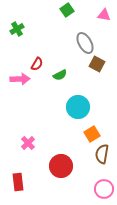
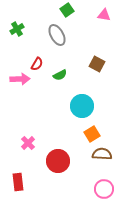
gray ellipse: moved 28 px left, 8 px up
cyan circle: moved 4 px right, 1 px up
brown semicircle: rotated 84 degrees clockwise
red circle: moved 3 px left, 5 px up
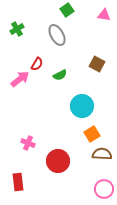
pink arrow: rotated 36 degrees counterclockwise
pink cross: rotated 24 degrees counterclockwise
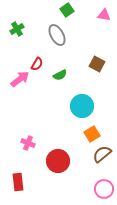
brown semicircle: rotated 42 degrees counterclockwise
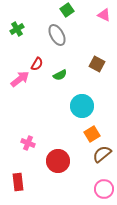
pink triangle: rotated 16 degrees clockwise
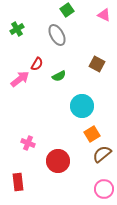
green semicircle: moved 1 px left, 1 px down
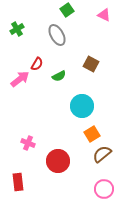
brown square: moved 6 px left
